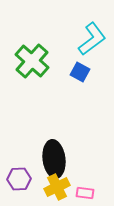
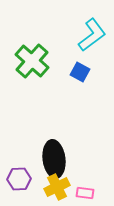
cyan L-shape: moved 4 px up
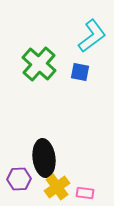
cyan L-shape: moved 1 px down
green cross: moved 7 px right, 3 px down
blue square: rotated 18 degrees counterclockwise
black ellipse: moved 10 px left, 1 px up
yellow cross: rotated 10 degrees counterclockwise
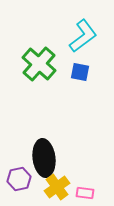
cyan L-shape: moved 9 px left
purple hexagon: rotated 10 degrees counterclockwise
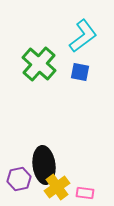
black ellipse: moved 7 px down
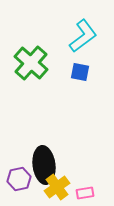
green cross: moved 8 px left, 1 px up
pink rectangle: rotated 18 degrees counterclockwise
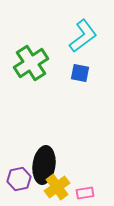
green cross: rotated 16 degrees clockwise
blue square: moved 1 px down
black ellipse: rotated 15 degrees clockwise
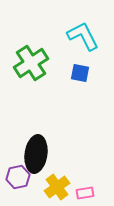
cyan L-shape: rotated 80 degrees counterclockwise
black ellipse: moved 8 px left, 11 px up
purple hexagon: moved 1 px left, 2 px up
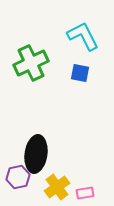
green cross: rotated 8 degrees clockwise
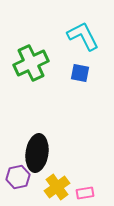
black ellipse: moved 1 px right, 1 px up
